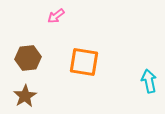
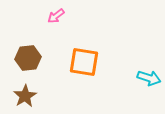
cyan arrow: moved 3 px up; rotated 120 degrees clockwise
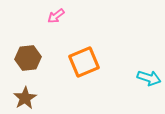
orange square: rotated 32 degrees counterclockwise
brown star: moved 2 px down
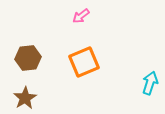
pink arrow: moved 25 px right
cyan arrow: moved 1 px right, 5 px down; rotated 90 degrees counterclockwise
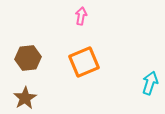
pink arrow: rotated 138 degrees clockwise
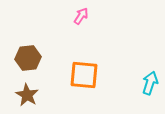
pink arrow: rotated 24 degrees clockwise
orange square: moved 13 px down; rotated 28 degrees clockwise
brown star: moved 2 px right, 3 px up; rotated 10 degrees counterclockwise
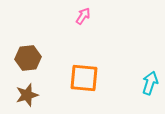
pink arrow: moved 2 px right
orange square: moved 3 px down
brown star: rotated 25 degrees clockwise
